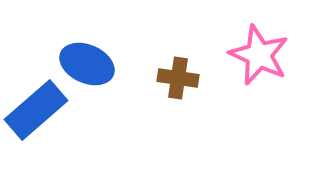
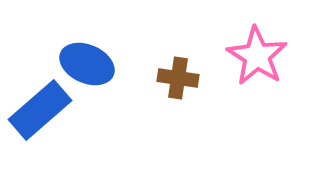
pink star: moved 2 px left, 1 px down; rotated 8 degrees clockwise
blue rectangle: moved 4 px right
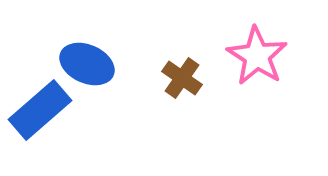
brown cross: moved 4 px right; rotated 27 degrees clockwise
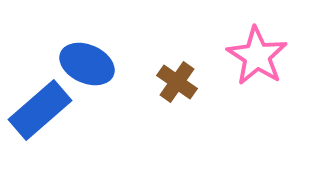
brown cross: moved 5 px left, 4 px down
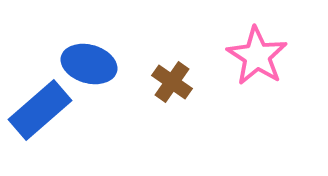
blue ellipse: moved 2 px right; rotated 8 degrees counterclockwise
brown cross: moved 5 px left
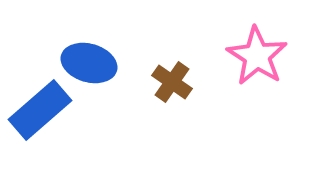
blue ellipse: moved 1 px up
